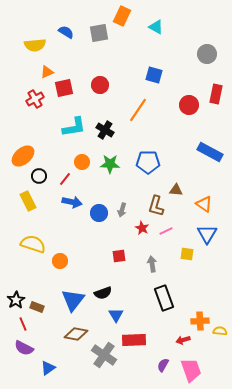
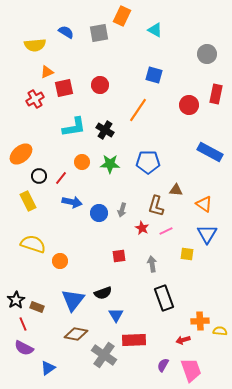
cyan triangle at (156, 27): moved 1 px left, 3 px down
orange ellipse at (23, 156): moved 2 px left, 2 px up
red line at (65, 179): moved 4 px left, 1 px up
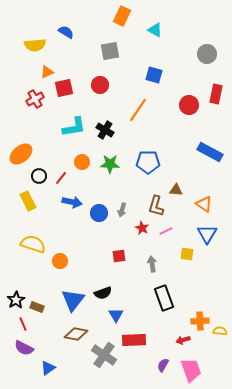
gray square at (99, 33): moved 11 px right, 18 px down
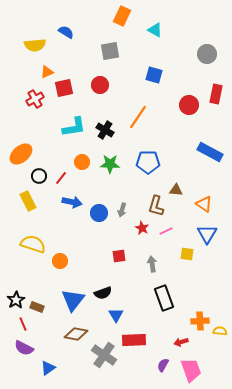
orange line at (138, 110): moved 7 px down
red arrow at (183, 340): moved 2 px left, 2 px down
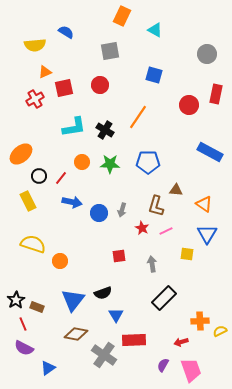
orange triangle at (47, 72): moved 2 px left
black rectangle at (164, 298): rotated 65 degrees clockwise
yellow semicircle at (220, 331): rotated 32 degrees counterclockwise
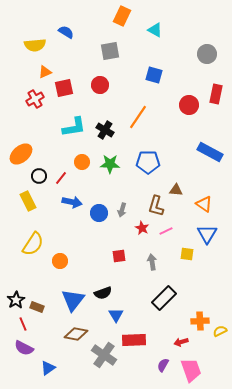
yellow semicircle at (33, 244): rotated 105 degrees clockwise
gray arrow at (152, 264): moved 2 px up
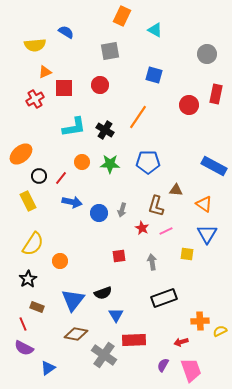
red square at (64, 88): rotated 12 degrees clockwise
blue rectangle at (210, 152): moved 4 px right, 14 px down
black rectangle at (164, 298): rotated 25 degrees clockwise
black star at (16, 300): moved 12 px right, 21 px up
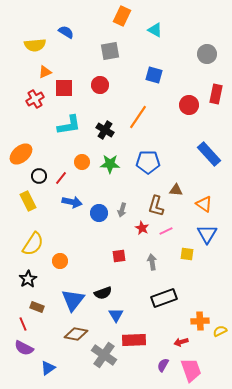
cyan L-shape at (74, 127): moved 5 px left, 2 px up
blue rectangle at (214, 166): moved 5 px left, 12 px up; rotated 20 degrees clockwise
